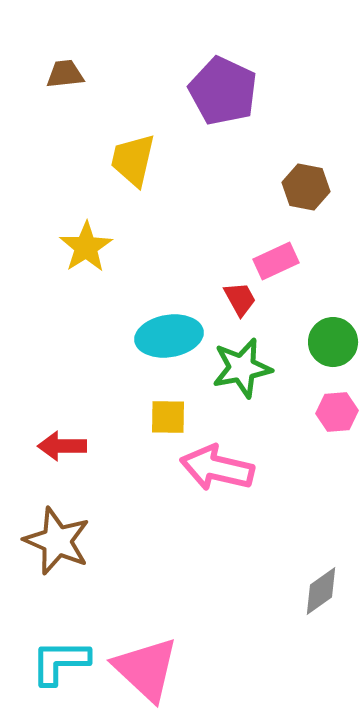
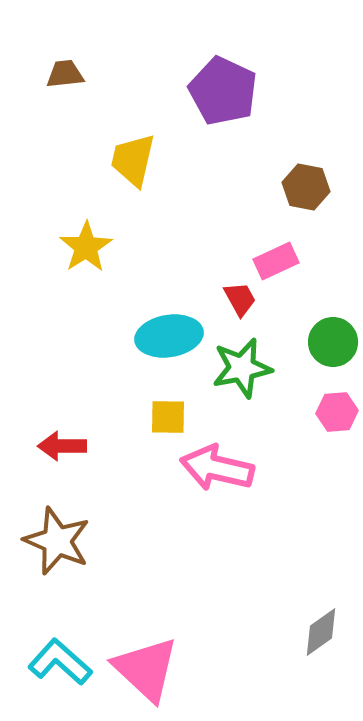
gray diamond: moved 41 px down
cyan L-shape: rotated 42 degrees clockwise
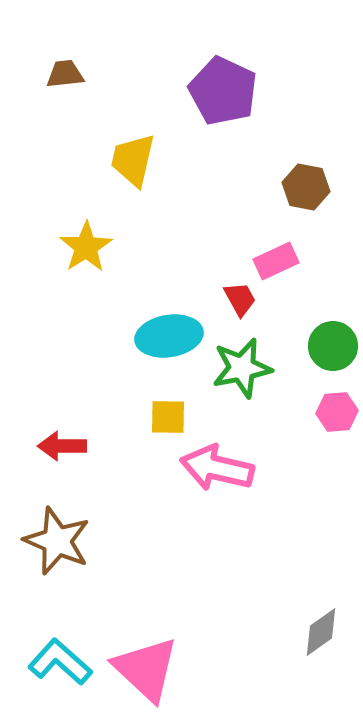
green circle: moved 4 px down
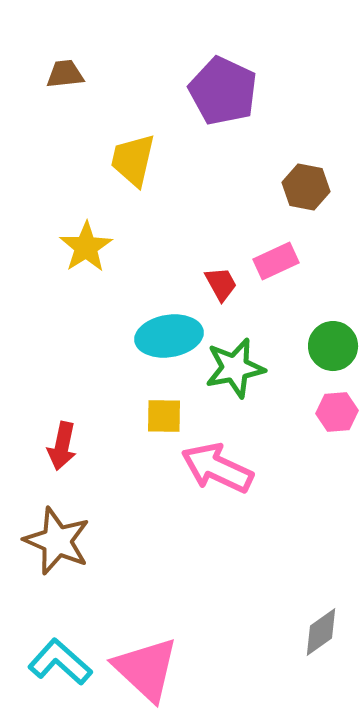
red trapezoid: moved 19 px left, 15 px up
green star: moved 7 px left
yellow square: moved 4 px left, 1 px up
red arrow: rotated 78 degrees counterclockwise
pink arrow: rotated 12 degrees clockwise
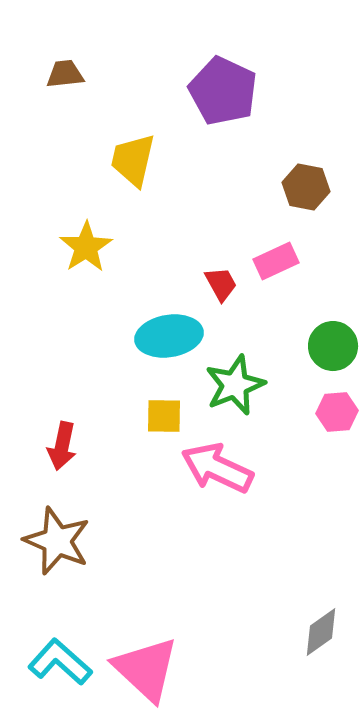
green star: moved 17 px down; rotated 10 degrees counterclockwise
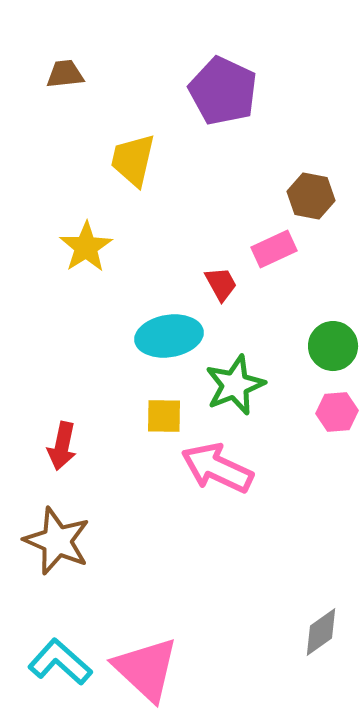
brown hexagon: moved 5 px right, 9 px down
pink rectangle: moved 2 px left, 12 px up
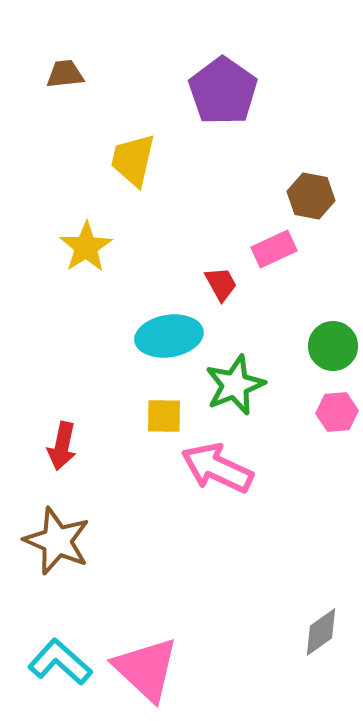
purple pentagon: rotated 10 degrees clockwise
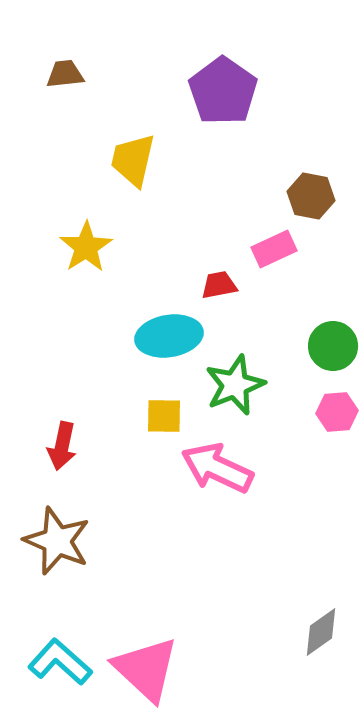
red trapezoid: moved 2 px left, 1 px down; rotated 72 degrees counterclockwise
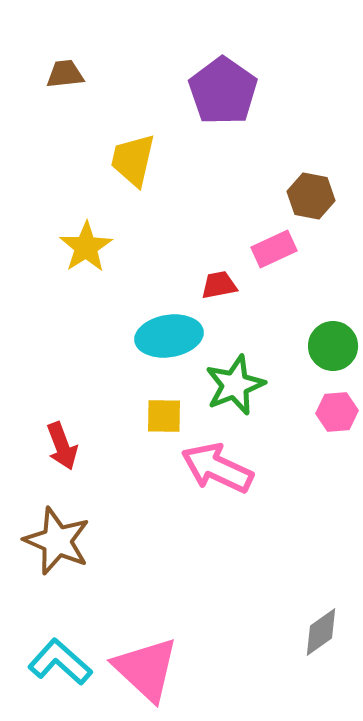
red arrow: rotated 33 degrees counterclockwise
